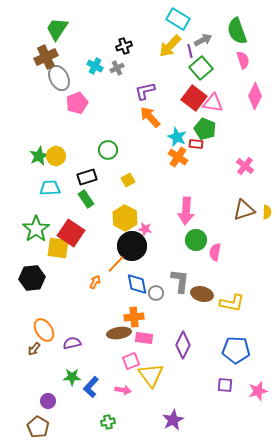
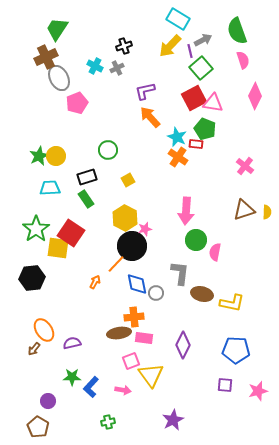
red square at (194, 98): rotated 25 degrees clockwise
pink star at (145, 229): rotated 24 degrees counterclockwise
gray L-shape at (180, 281): moved 8 px up
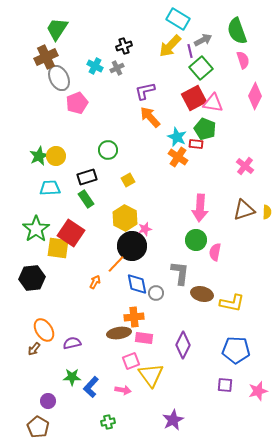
pink arrow at (186, 211): moved 14 px right, 3 px up
